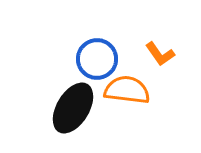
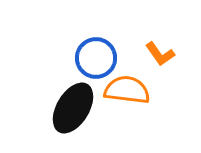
blue circle: moved 1 px left, 1 px up
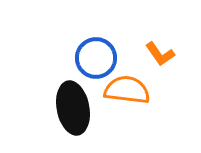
black ellipse: rotated 42 degrees counterclockwise
